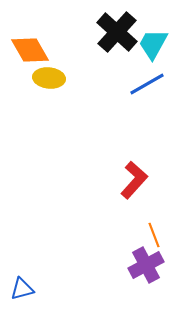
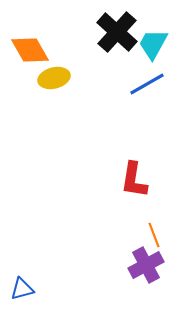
yellow ellipse: moved 5 px right; rotated 20 degrees counterclockwise
red L-shape: rotated 147 degrees clockwise
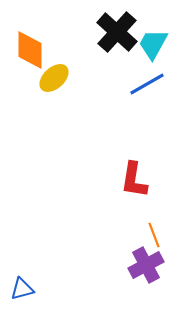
orange diamond: rotated 30 degrees clockwise
yellow ellipse: rotated 28 degrees counterclockwise
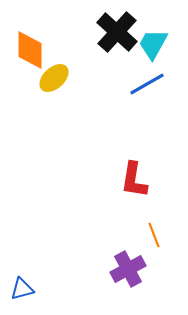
purple cross: moved 18 px left, 4 px down
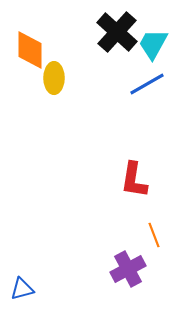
yellow ellipse: rotated 48 degrees counterclockwise
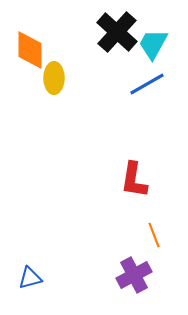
purple cross: moved 6 px right, 6 px down
blue triangle: moved 8 px right, 11 px up
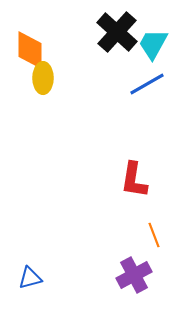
yellow ellipse: moved 11 px left
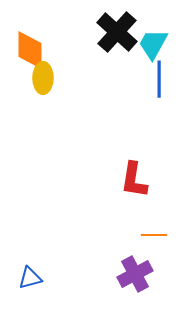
blue line: moved 12 px right, 5 px up; rotated 60 degrees counterclockwise
orange line: rotated 70 degrees counterclockwise
purple cross: moved 1 px right, 1 px up
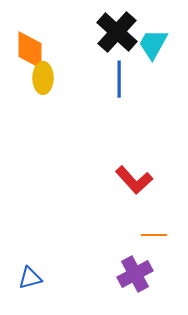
blue line: moved 40 px left
red L-shape: rotated 51 degrees counterclockwise
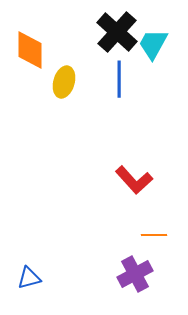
yellow ellipse: moved 21 px right, 4 px down; rotated 16 degrees clockwise
blue triangle: moved 1 px left
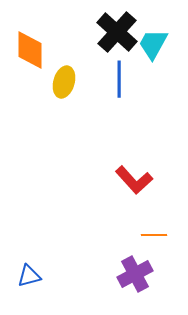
blue triangle: moved 2 px up
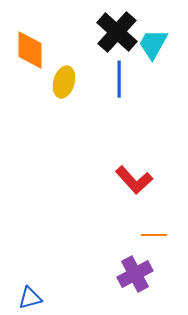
blue triangle: moved 1 px right, 22 px down
